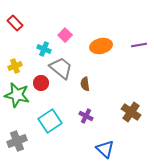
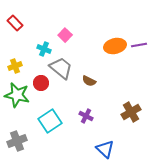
orange ellipse: moved 14 px right
brown semicircle: moved 4 px right, 3 px up; rotated 56 degrees counterclockwise
brown cross: rotated 24 degrees clockwise
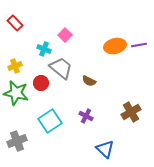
green star: moved 1 px left, 2 px up
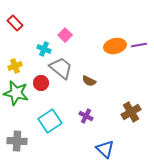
gray cross: rotated 24 degrees clockwise
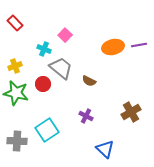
orange ellipse: moved 2 px left, 1 px down
red circle: moved 2 px right, 1 px down
cyan square: moved 3 px left, 9 px down
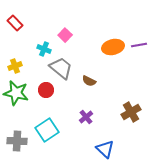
red circle: moved 3 px right, 6 px down
purple cross: moved 1 px down; rotated 24 degrees clockwise
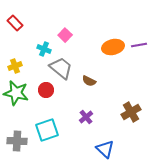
cyan square: rotated 15 degrees clockwise
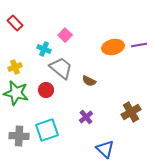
yellow cross: moved 1 px down
gray cross: moved 2 px right, 5 px up
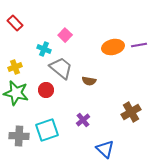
brown semicircle: rotated 16 degrees counterclockwise
purple cross: moved 3 px left, 3 px down
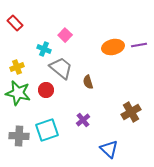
yellow cross: moved 2 px right
brown semicircle: moved 1 px left, 1 px down; rotated 64 degrees clockwise
green star: moved 2 px right
blue triangle: moved 4 px right
